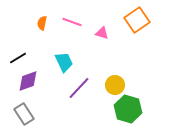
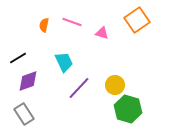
orange semicircle: moved 2 px right, 2 px down
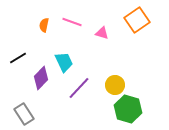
purple diamond: moved 13 px right, 3 px up; rotated 25 degrees counterclockwise
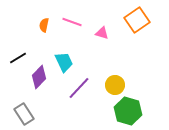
purple diamond: moved 2 px left, 1 px up
green hexagon: moved 2 px down
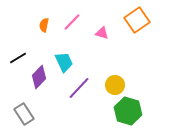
pink line: rotated 66 degrees counterclockwise
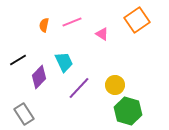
pink line: rotated 24 degrees clockwise
pink triangle: moved 1 px down; rotated 16 degrees clockwise
black line: moved 2 px down
